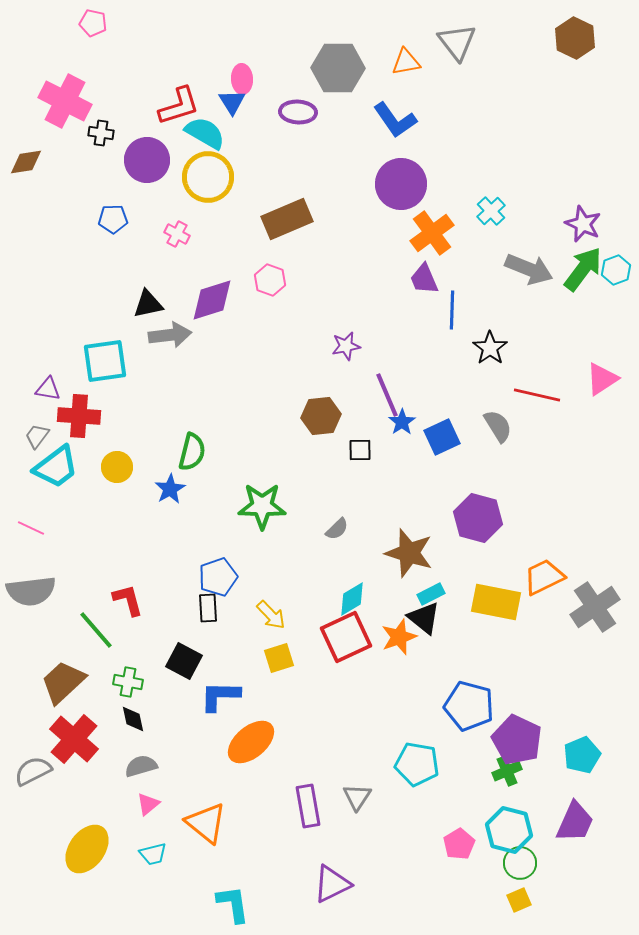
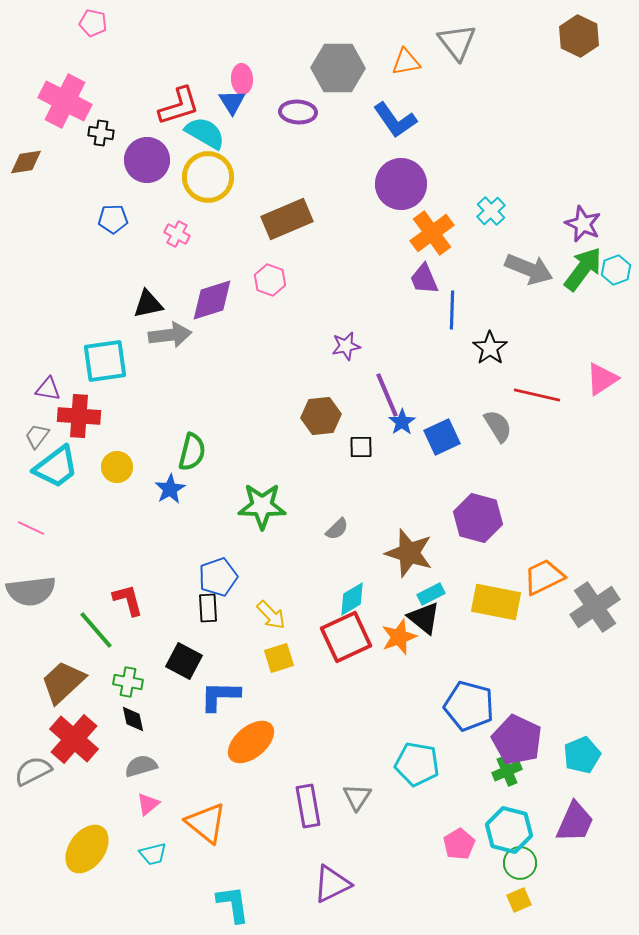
brown hexagon at (575, 38): moved 4 px right, 2 px up
black square at (360, 450): moved 1 px right, 3 px up
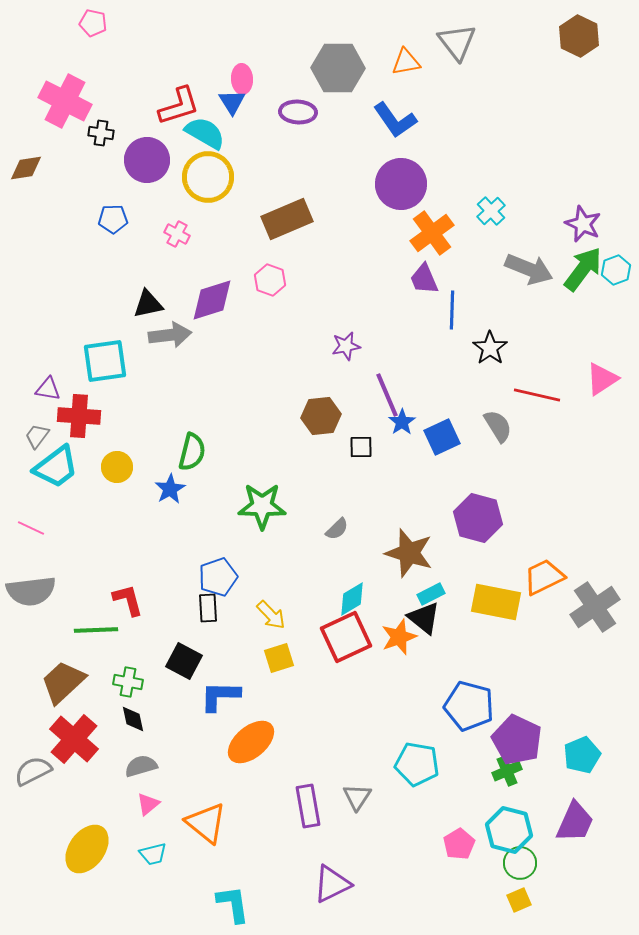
brown diamond at (26, 162): moved 6 px down
green line at (96, 630): rotated 51 degrees counterclockwise
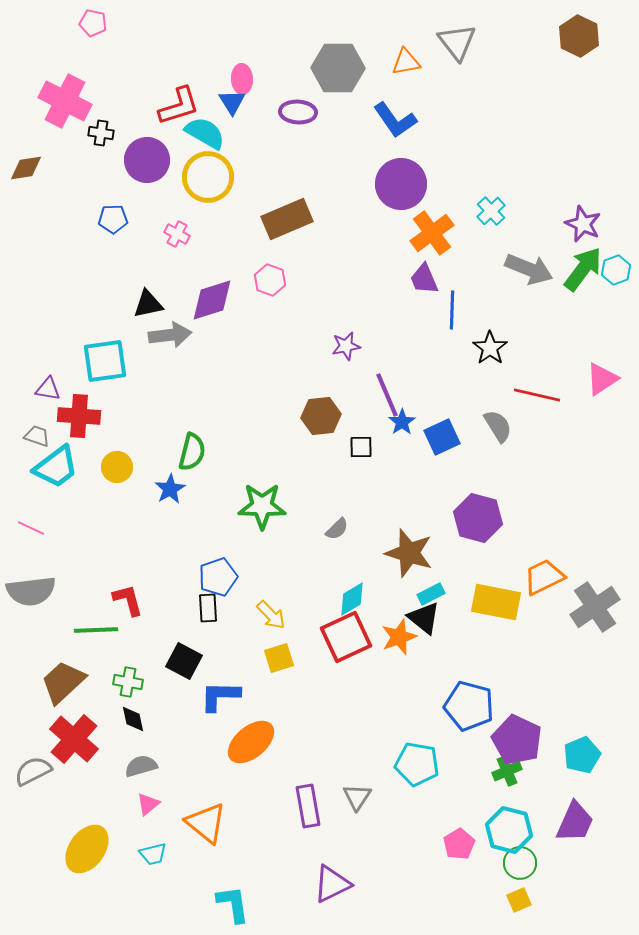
gray trapezoid at (37, 436): rotated 72 degrees clockwise
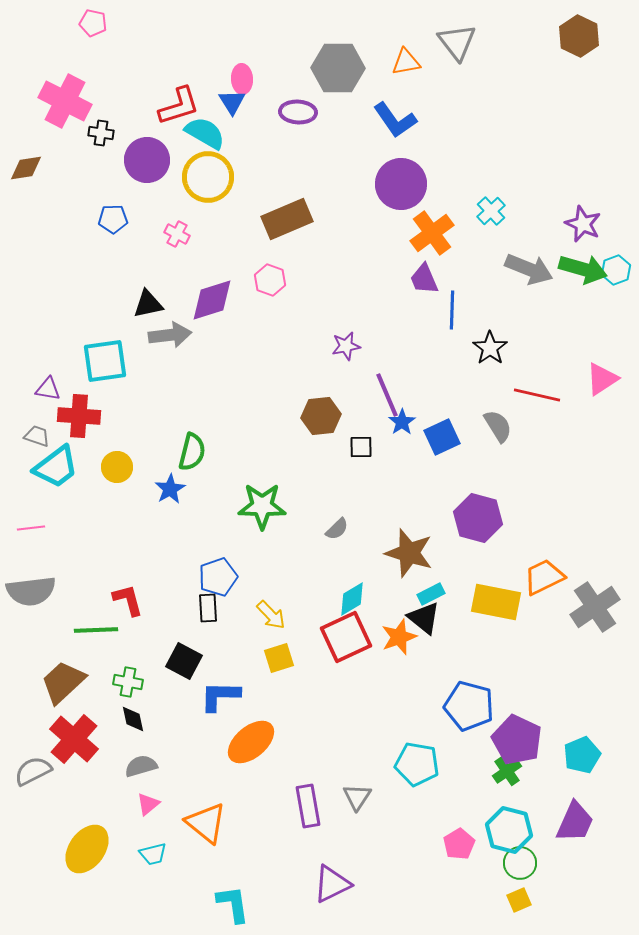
green arrow at (583, 269): rotated 69 degrees clockwise
pink line at (31, 528): rotated 32 degrees counterclockwise
green cross at (507, 771): rotated 12 degrees counterclockwise
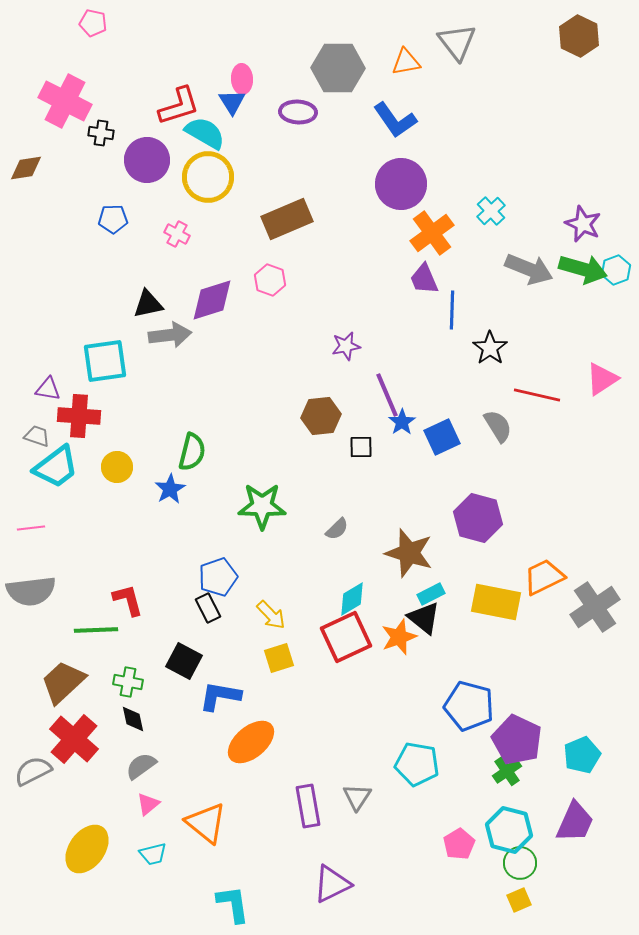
black rectangle at (208, 608): rotated 24 degrees counterclockwise
blue L-shape at (220, 696): rotated 9 degrees clockwise
gray semicircle at (141, 766): rotated 20 degrees counterclockwise
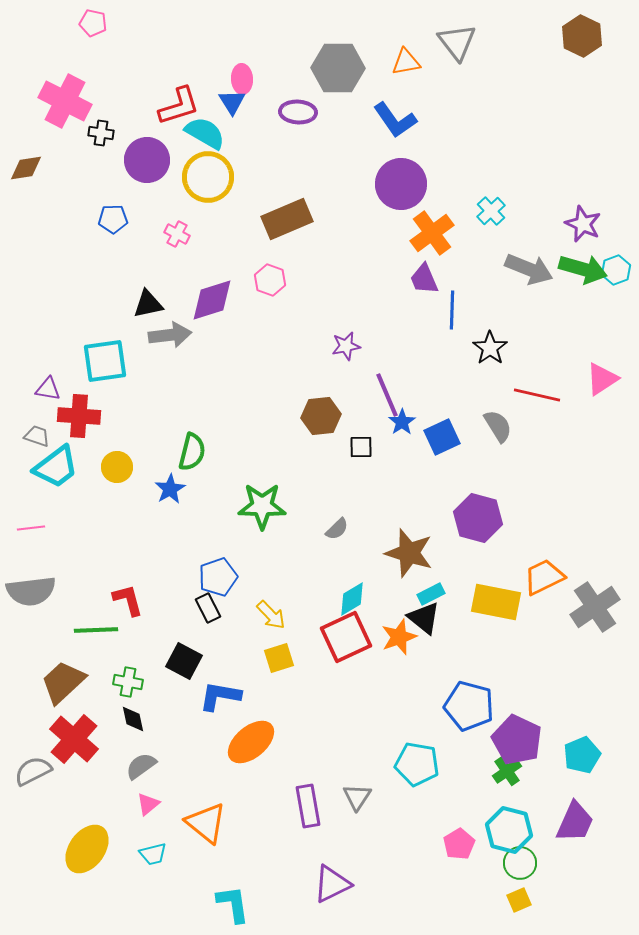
brown hexagon at (579, 36): moved 3 px right
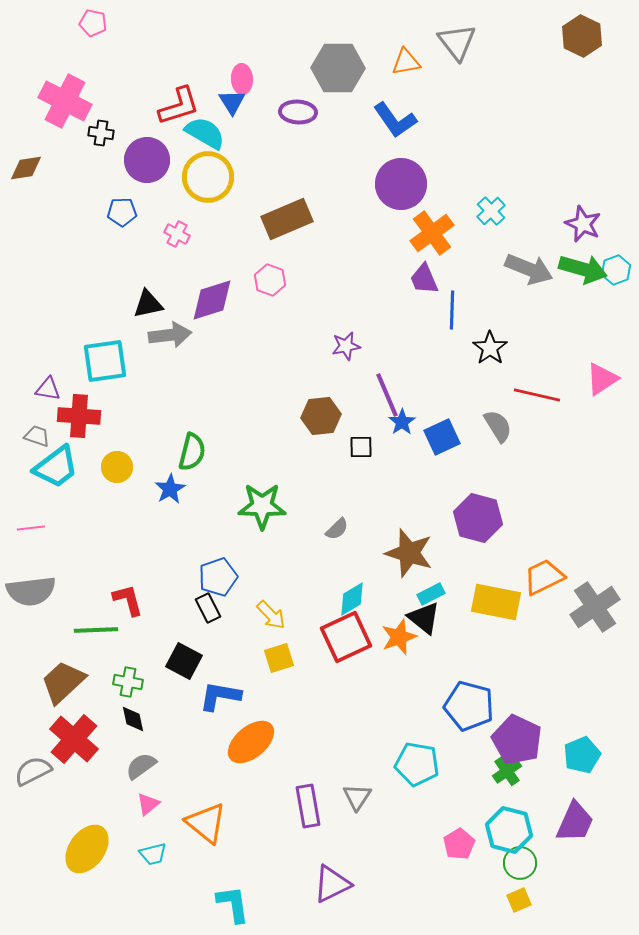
blue pentagon at (113, 219): moved 9 px right, 7 px up
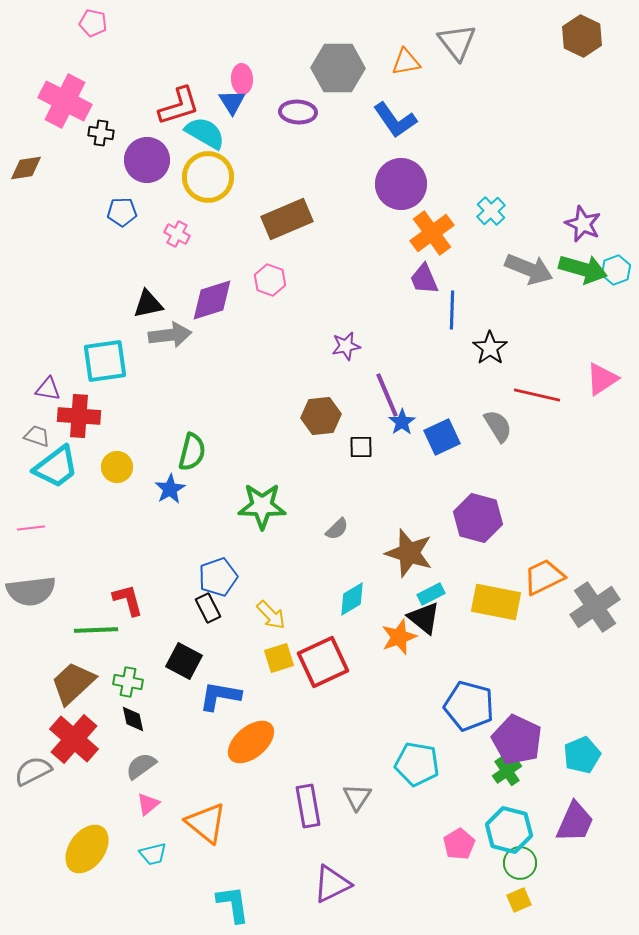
red square at (346, 637): moved 23 px left, 25 px down
brown trapezoid at (63, 682): moved 10 px right, 1 px down
